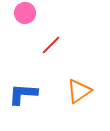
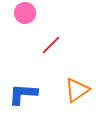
orange triangle: moved 2 px left, 1 px up
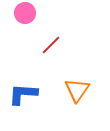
orange triangle: rotated 20 degrees counterclockwise
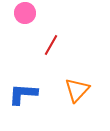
red line: rotated 15 degrees counterclockwise
orange triangle: rotated 8 degrees clockwise
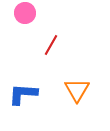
orange triangle: rotated 12 degrees counterclockwise
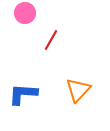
red line: moved 5 px up
orange triangle: moved 1 px right; rotated 12 degrees clockwise
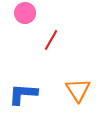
orange triangle: rotated 16 degrees counterclockwise
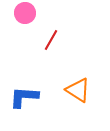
orange triangle: rotated 24 degrees counterclockwise
blue L-shape: moved 1 px right, 3 px down
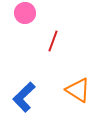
red line: moved 2 px right, 1 px down; rotated 10 degrees counterclockwise
blue L-shape: rotated 48 degrees counterclockwise
